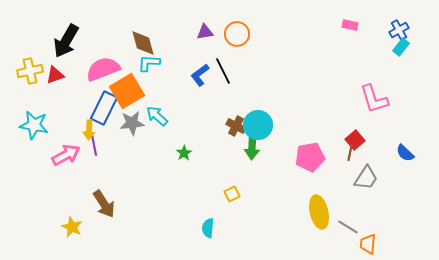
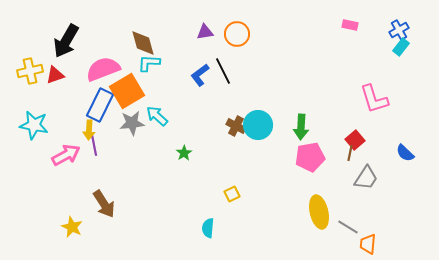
blue rectangle: moved 4 px left, 3 px up
green arrow: moved 49 px right, 20 px up
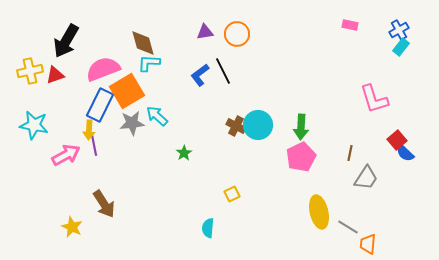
red square: moved 42 px right
pink pentagon: moved 9 px left; rotated 16 degrees counterclockwise
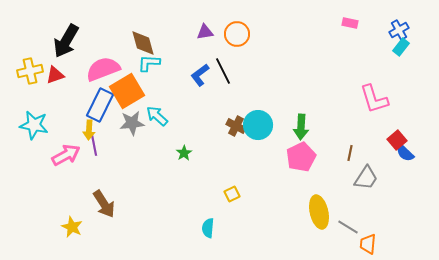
pink rectangle: moved 2 px up
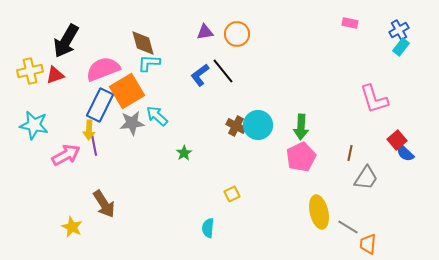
black line: rotated 12 degrees counterclockwise
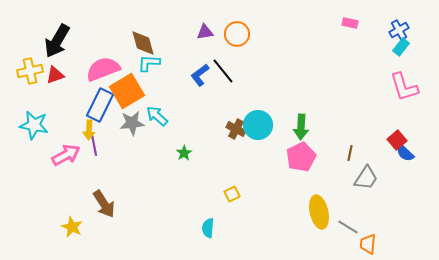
black arrow: moved 9 px left
pink L-shape: moved 30 px right, 12 px up
brown cross: moved 3 px down
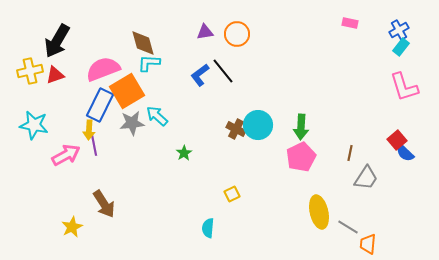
yellow star: rotated 20 degrees clockwise
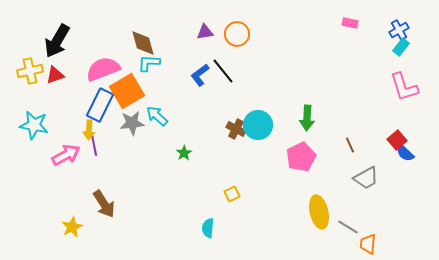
green arrow: moved 6 px right, 9 px up
brown line: moved 8 px up; rotated 35 degrees counterclockwise
gray trapezoid: rotated 28 degrees clockwise
